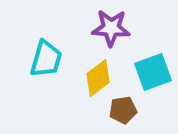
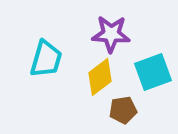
purple star: moved 6 px down
yellow diamond: moved 2 px right, 1 px up
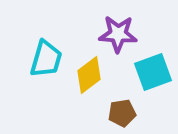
purple star: moved 7 px right
yellow diamond: moved 11 px left, 2 px up
brown pentagon: moved 1 px left, 3 px down
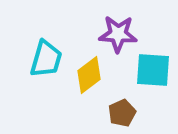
cyan square: moved 2 px up; rotated 24 degrees clockwise
brown pentagon: rotated 16 degrees counterclockwise
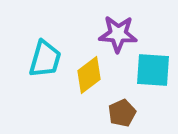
cyan trapezoid: moved 1 px left
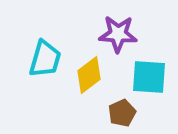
cyan square: moved 4 px left, 7 px down
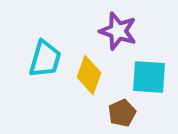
purple star: moved 3 px up; rotated 15 degrees clockwise
yellow diamond: rotated 33 degrees counterclockwise
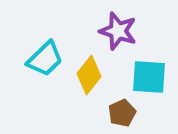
cyan trapezoid: rotated 30 degrees clockwise
yellow diamond: rotated 18 degrees clockwise
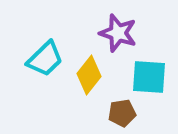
purple star: moved 2 px down
brown pentagon: rotated 16 degrees clockwise
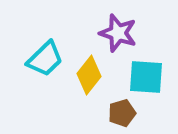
cyan square: moved 3 px left
brown pentagon: rotated 8 degrees counterclockwise
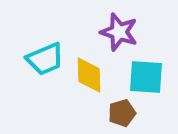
purple star: moved 1 px right, 1 px up
cyan trapezoid: rotated 21 degrees clockwise
yellow diamond: rotated 39 degrees counterclockwise
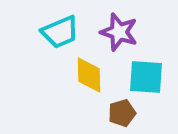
cyan trapezoid: moved 15 px right, 27 px up
